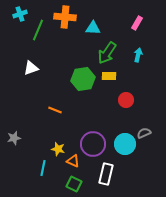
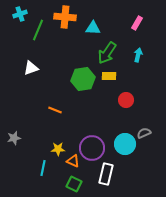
purple circle: moved 1 px left, 4 px down
yellow star: rotated 16 degrees counterclockwise
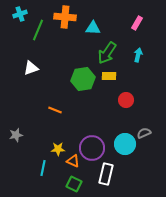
gray star: moved 2 px right, 3 px up
